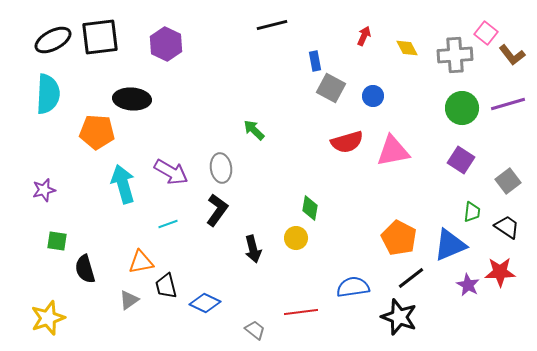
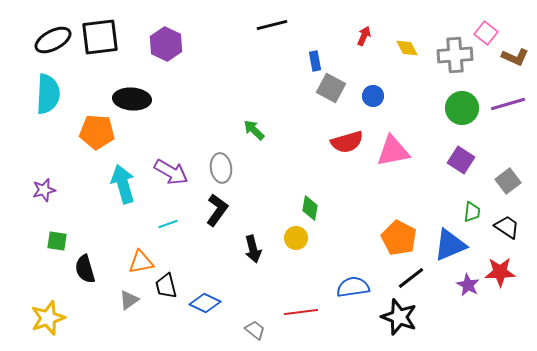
brown L-shape at (512, 55): moved 3 px right, 2 px down; rotated 28 degrees counterclockwise
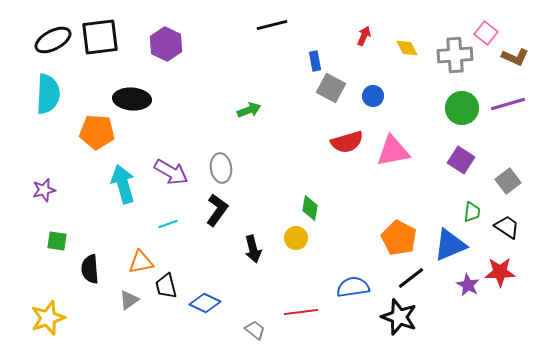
green arrow at (254, 130): moved 5 px left, 20 px up; rotated 115 degrees clockwise
black semicircle at (85, 269): moved 5 px right; rotated 12 degrees clockwise
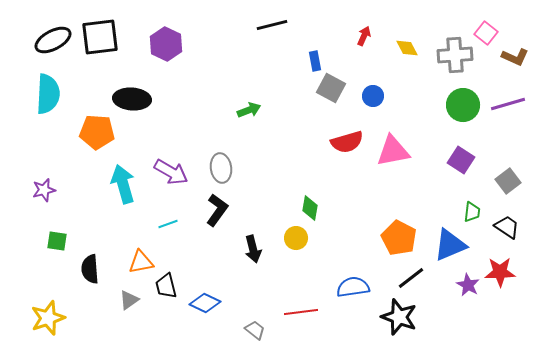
green circle at (462, 108): moved 1 px right, 3 px up
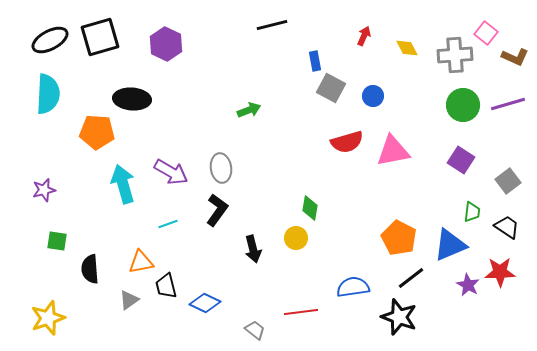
black square at (100, 37): rotated 9 degrees counterclockwise
black ellipse at (53, 40): moved 3 px left
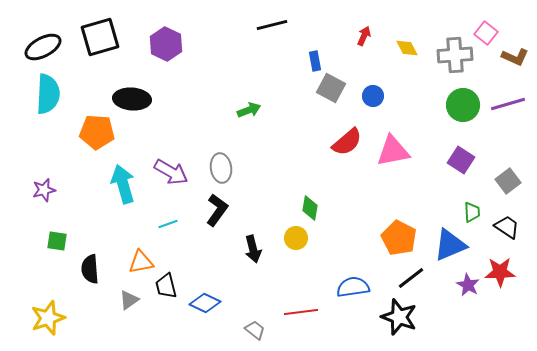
black ellipse at (50, 40): moved 7 px left, 7 px down
red semicircle at (347, 142): rotated 24 degrees counterclockwise
green trapezoid at (472, 212): rotated 10 degrees counterclockwise
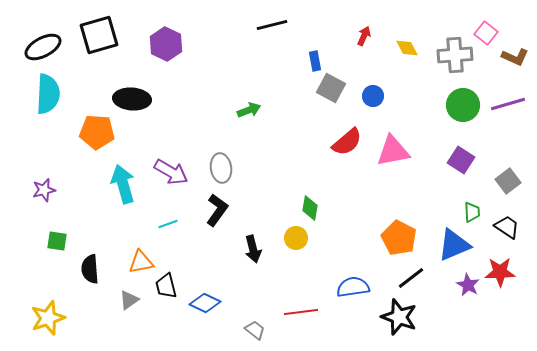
black square at (100, 37): moved 1 px left, 2 px up
blue triangle at (450, 245): moved 4 px right
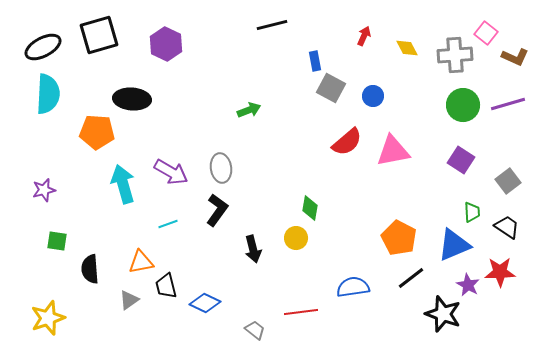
black star at (399, 317): moved 44 px right, 3 px up
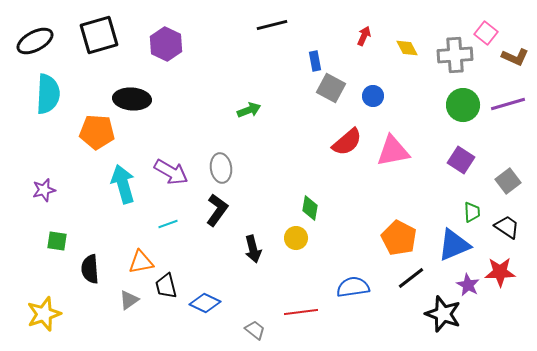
black ellipse at (43, 47): moved 8 px left, 6 px up
yellow star at (48, 318): moved 4 px left, 4 px up
